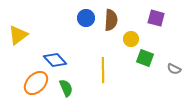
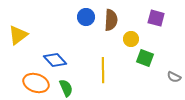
blue circle: moved 1 px up
gray semicircle: moved 8 px down
orange ellipse: rotated 65 degrees clockwise
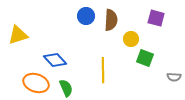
blue circle: moved 1 px up
yellow triangle: rotated 20 degrees clockwise
gray semicircle: rotated 24 degrees counterclockwise
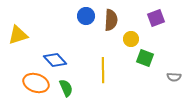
purple square: rotated 36 degrees counterclockwise
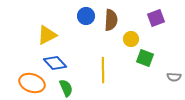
yellow triangle: moved 29 px right; rotated 10 degrees counterclockwise
blue diamond: moved 3 px down
orange ellipse: moved 4 px left
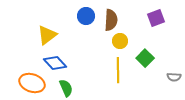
yellow triangle: rotated 10 degrees counterclockwise
yellow circle: moved 11 px left, 2 px down
green square: rotated 24 degrees clockwise
yellow line: moved 15 px right
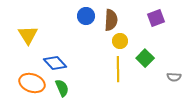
yellow triangle: moved 19 px left; rotated 25 degrees counterclockwise
yellow line: moved 1 px up
green semicircle: moved 4 px left
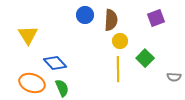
blue circle: moved 1 px left, 1 px up
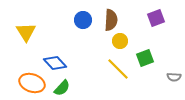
blue circle: moved 2 px left, 5 px down
yellow triangle: moved 2 px left, 3 px up
green square: rotated 24 degrees clockwise
yellow line: rotated 45 degrees counterclockwise
green semicircle: rotated 66 degrees clockwise
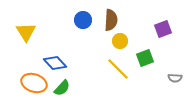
purple square: moved 7 px right, 11 px down
gray semicircle: moved 1 px right, 1 px down
orange ellipse: moved 2 px right
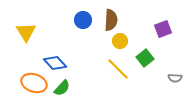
green square: rotated 18 degrees counterclockwise
